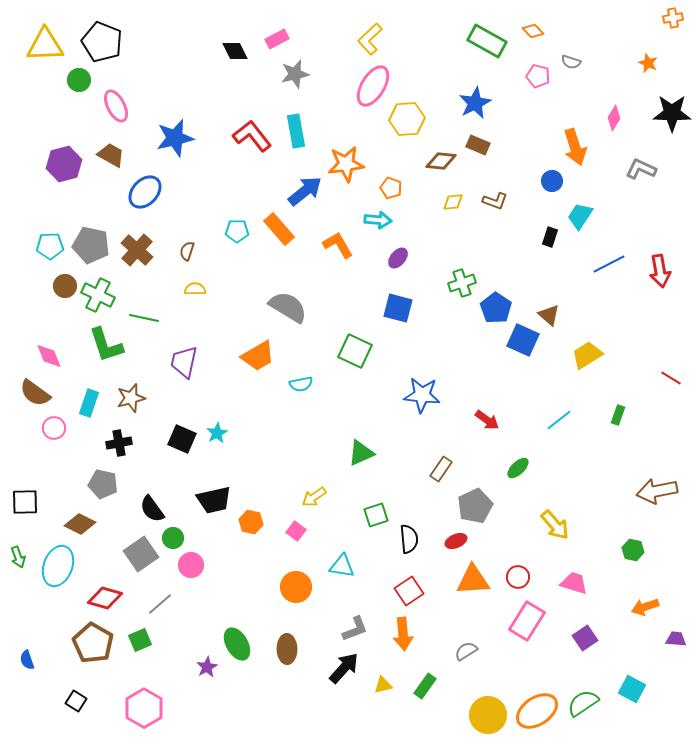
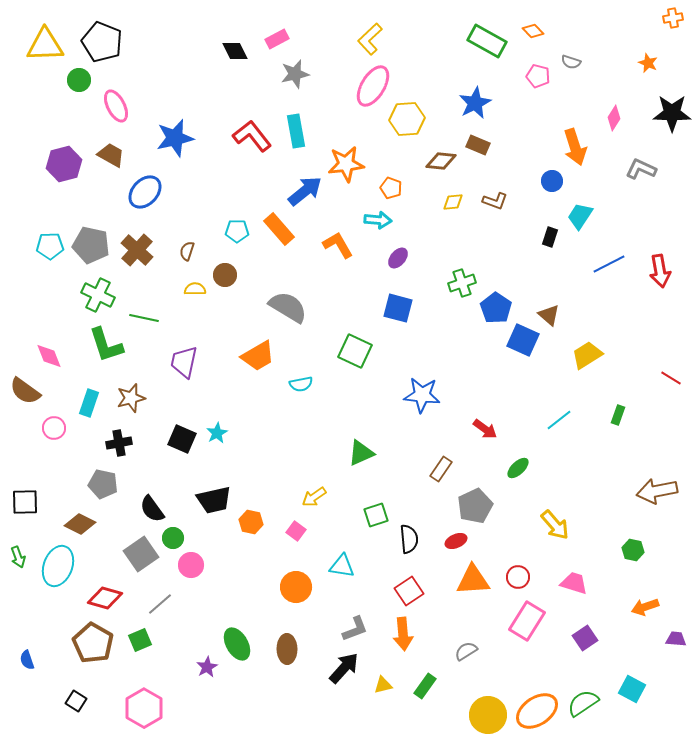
brown circle at (65, 286): moved 160 px right, 11 px up
brown semicircle at (35, 393): moved 10 px left, 2 px up
red arrow at (487, 420): moved 2 px left, 9 px down
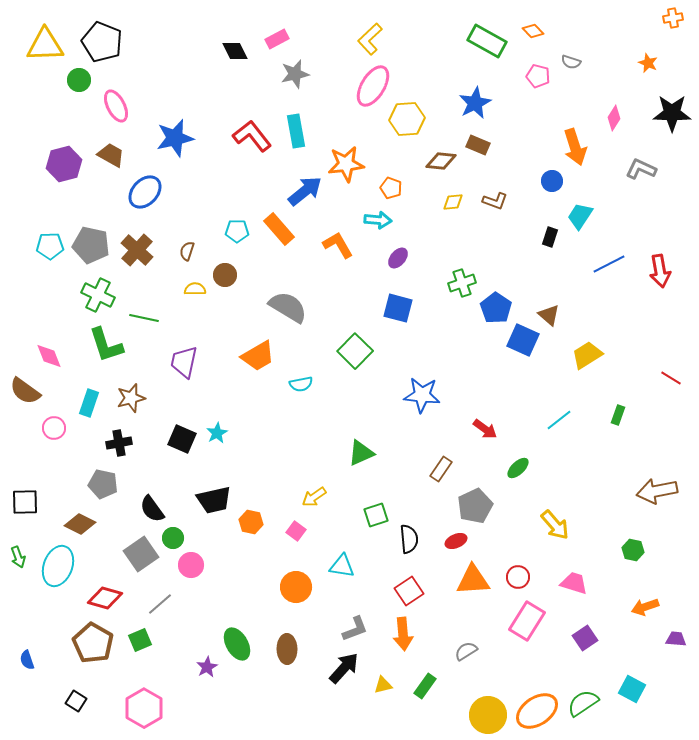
green square at (355, 351): rotated 20 degrees clockwise
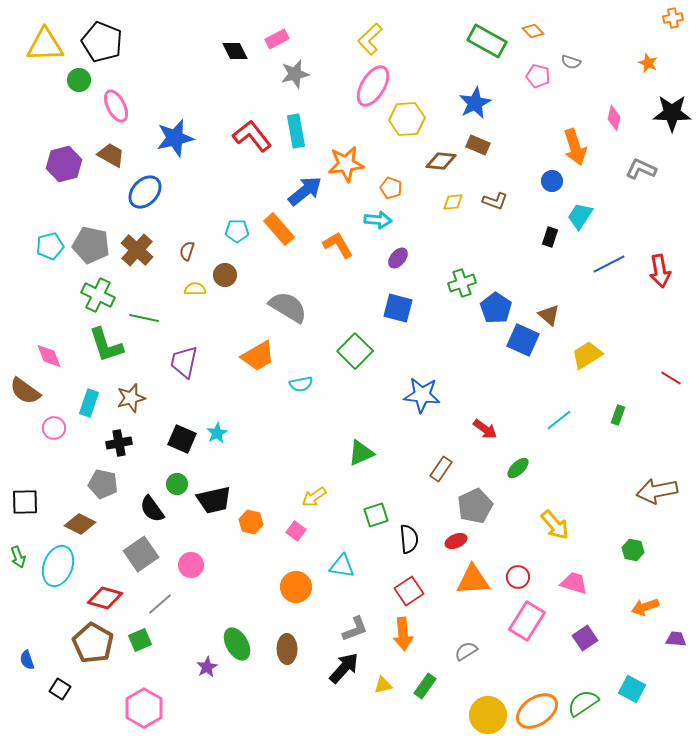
pink diamond at (614, 118): rotated 20 degrees counterclockwise
cyan pentagon at (50, 246): rotated 12 degrees counterclockwise
green circle at (173, 538): moved 4 px right, 54 px up
black square at (76, 701): moved 16 px left, 12 px up
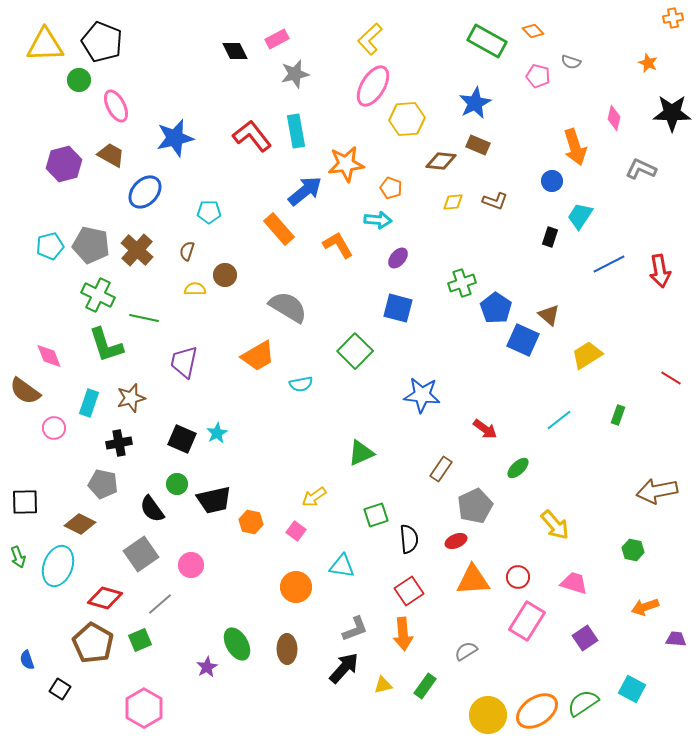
cyan pentagon at (237, 231): moved 28 px left, 19 px up
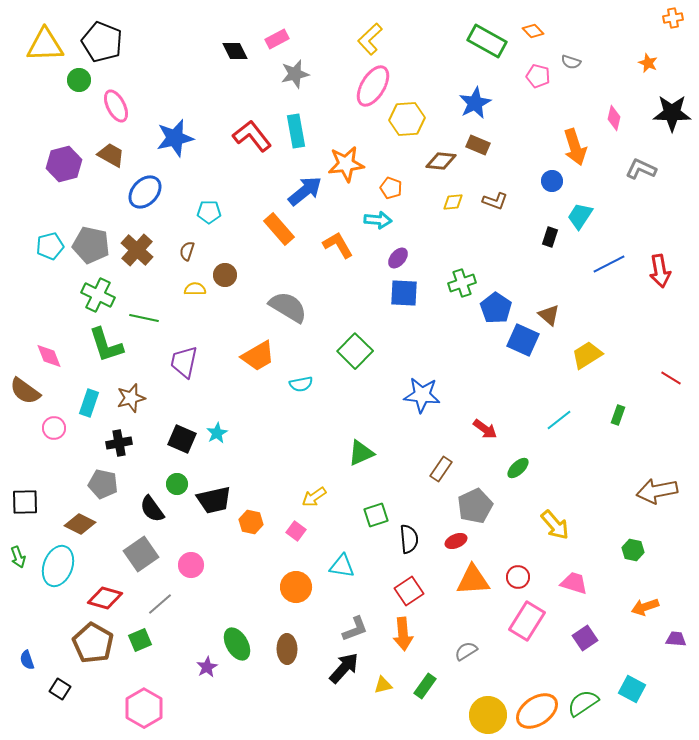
blue square at (398, 308): moved 6 px right, 15 px up; rotated 12 degrees counterclockwise
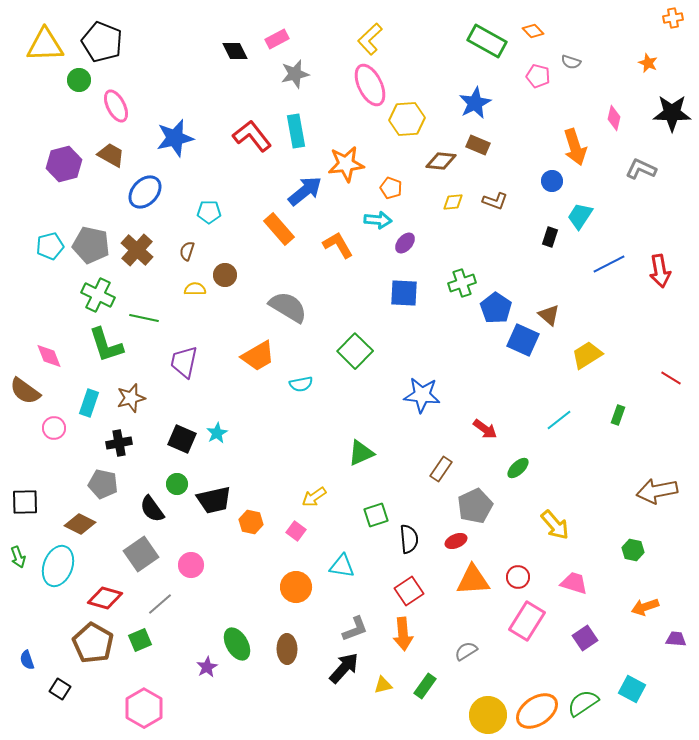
pink ellipse at (373, 86): moved 3 px left, 1 px up; rotated 57 degrees counterclockwise
purple ellipse at (398, 258): moved 7 px right, 15 px up
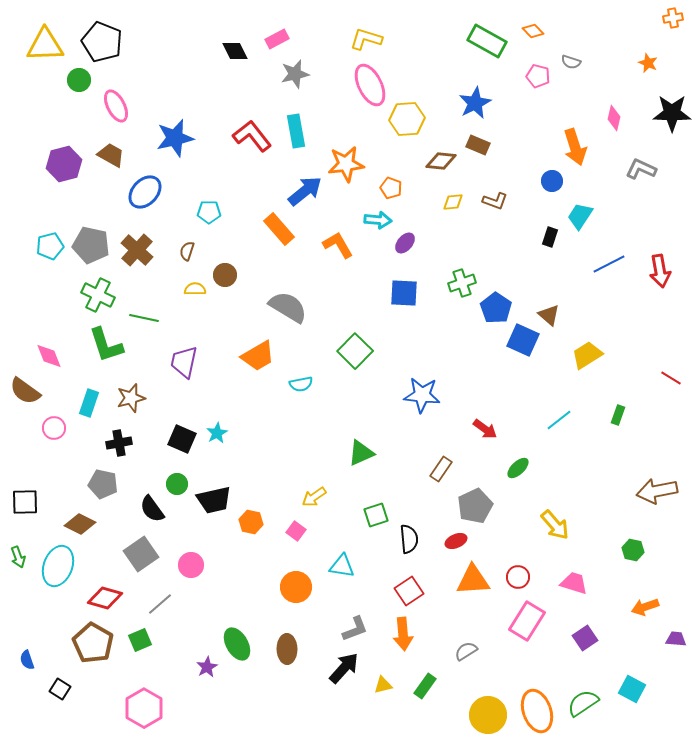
yellow L-shape at (370, 39): moved 4 px left; rotated 60 degrees clockwise
orange ellipse at (537, 711): rotated 75 degrees counterclockwise
